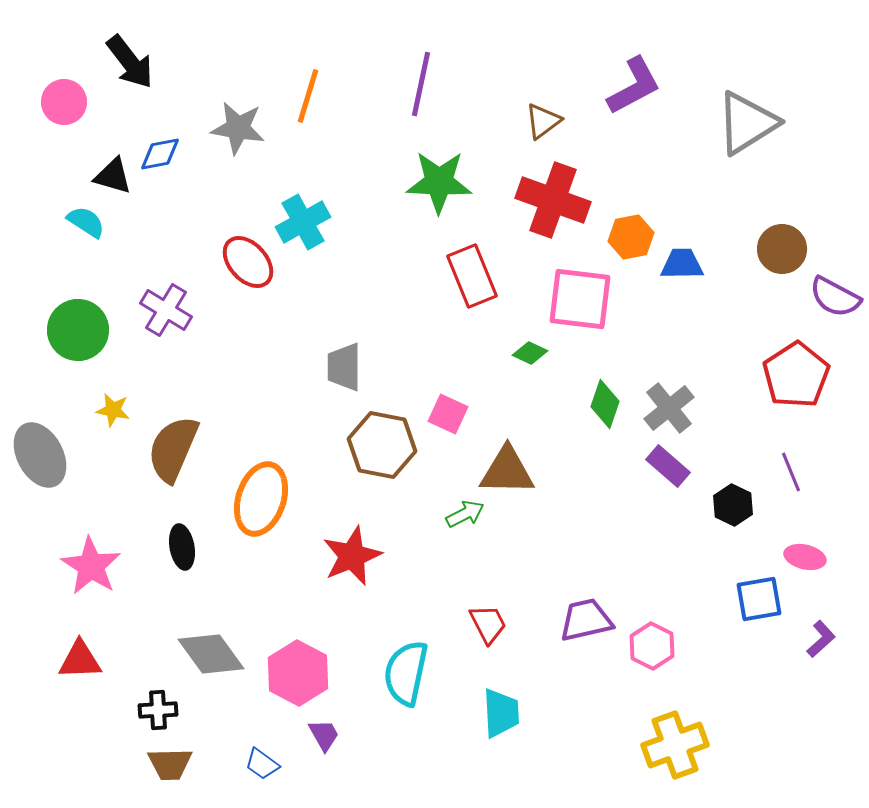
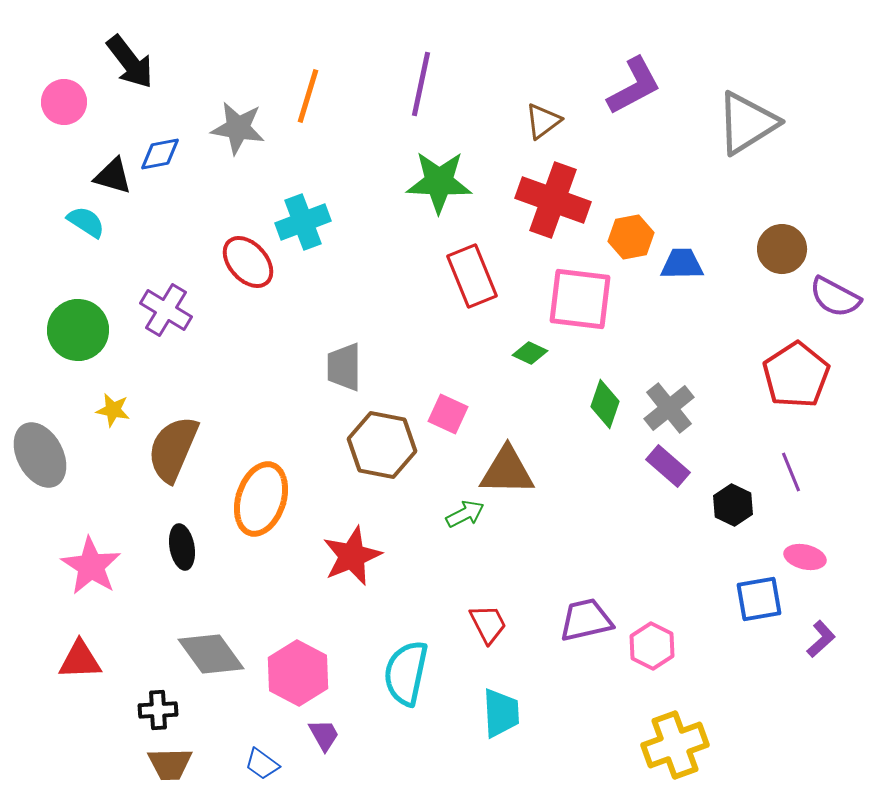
cyan cross at (303, 222): rotated 8 degrees clockwise
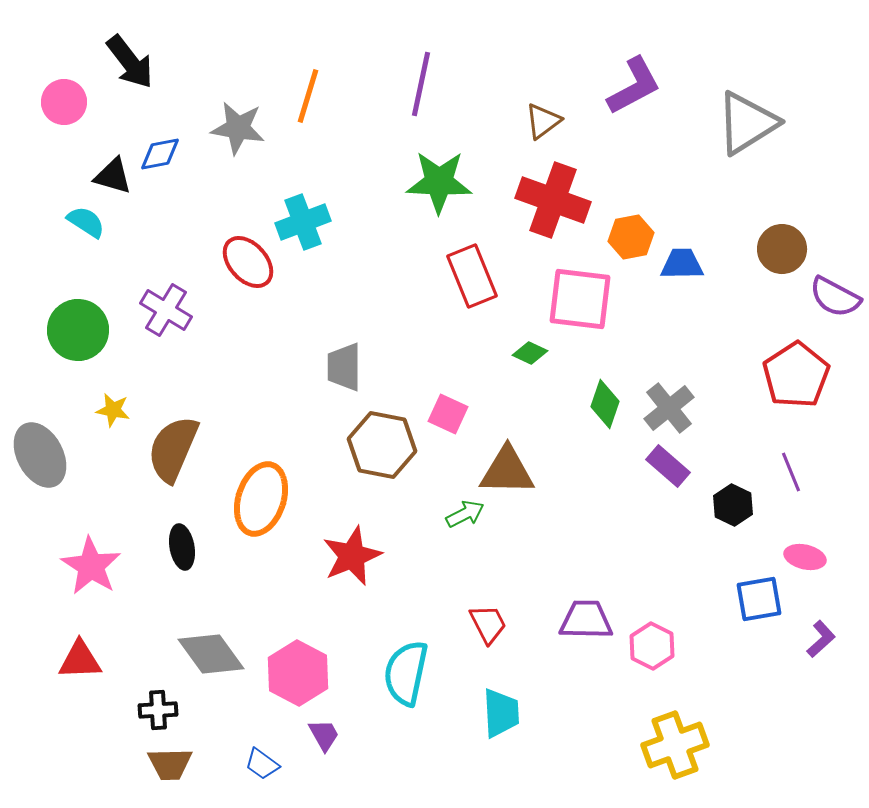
purple trapezoid at (586, 620): rotated 14 degrees clockwise
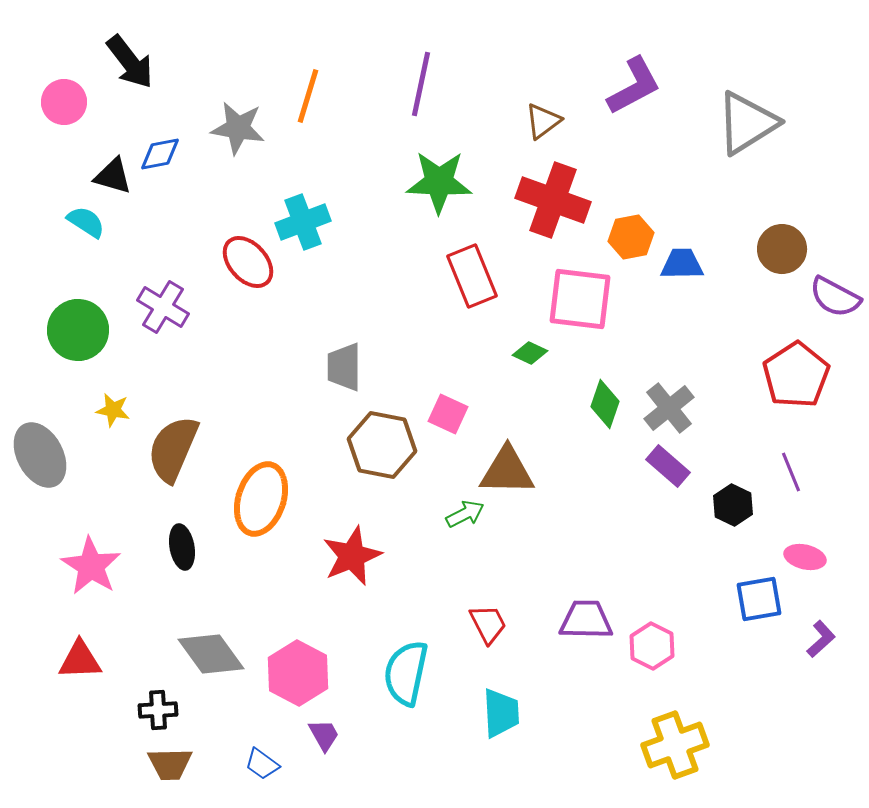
purple cross at (166, 310): moved 3 px left, 3 px up
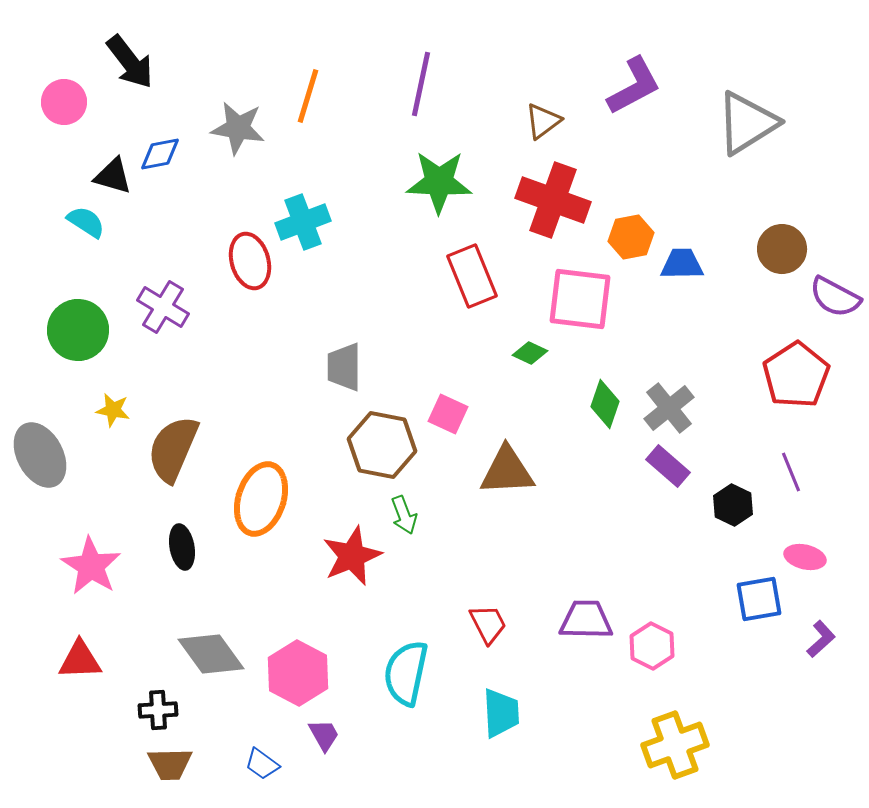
red ellipse at (248, 262): moved 2 px right, 1 px up; rotated 26 degrees clockwise
brown triangle at (507, 471): rotated 4 degrees counterclockwise
green arrow at (465, 514): moved 61 px left, 1 px down; rotated 96 degrees clockwise
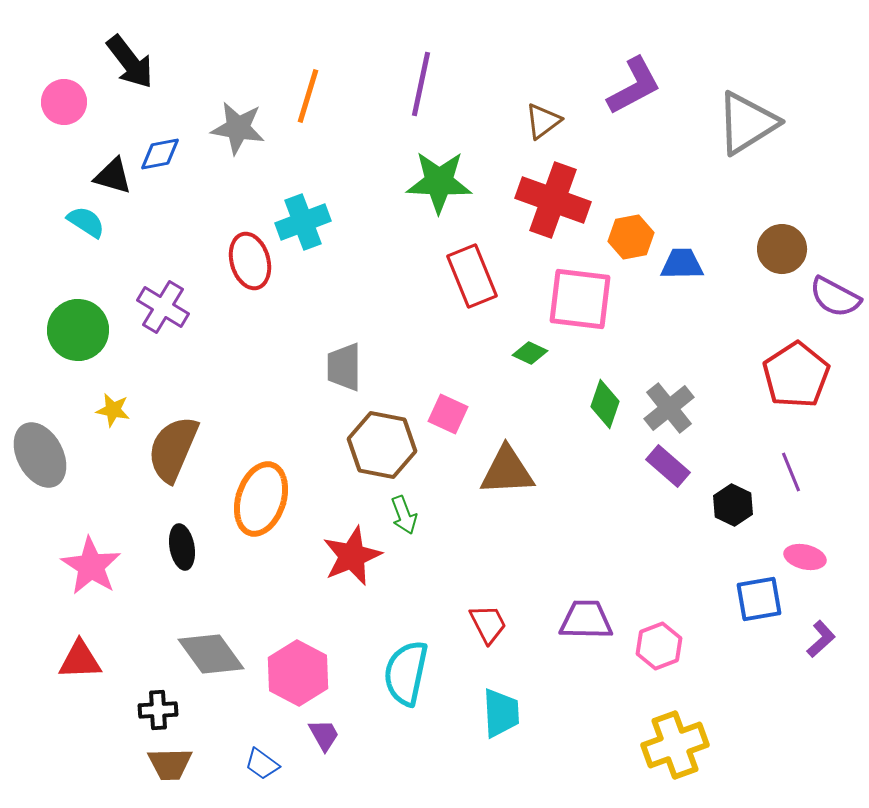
pink hexagon at (652, 646): moved 7 px right; rotated 12 degrees clockwise
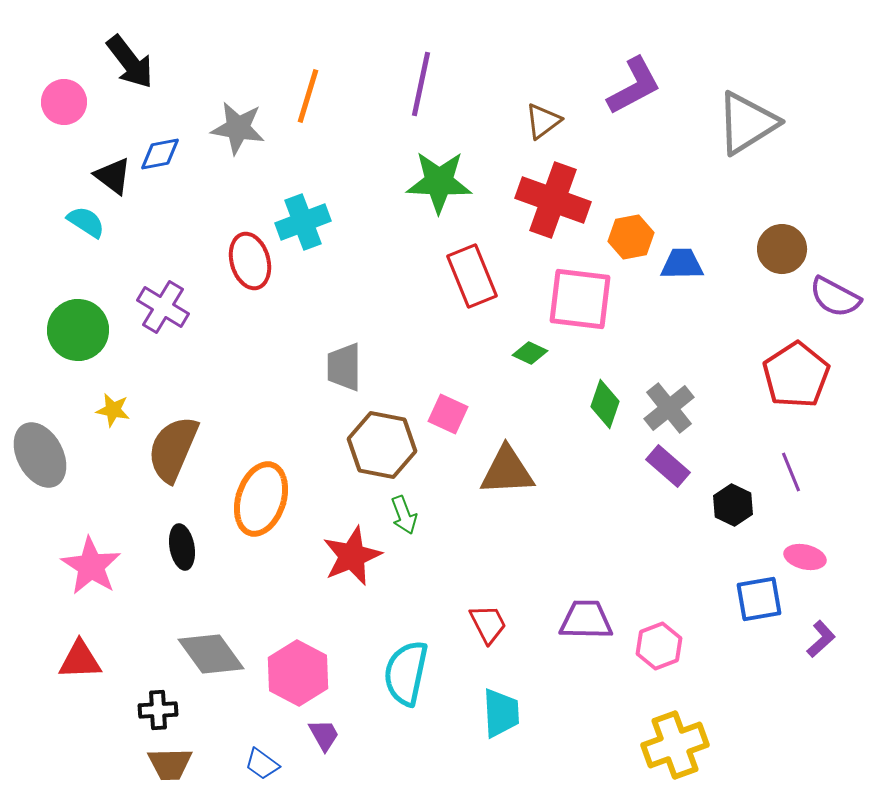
black triangle at (113, 176): rotated 21 degrees clockwise
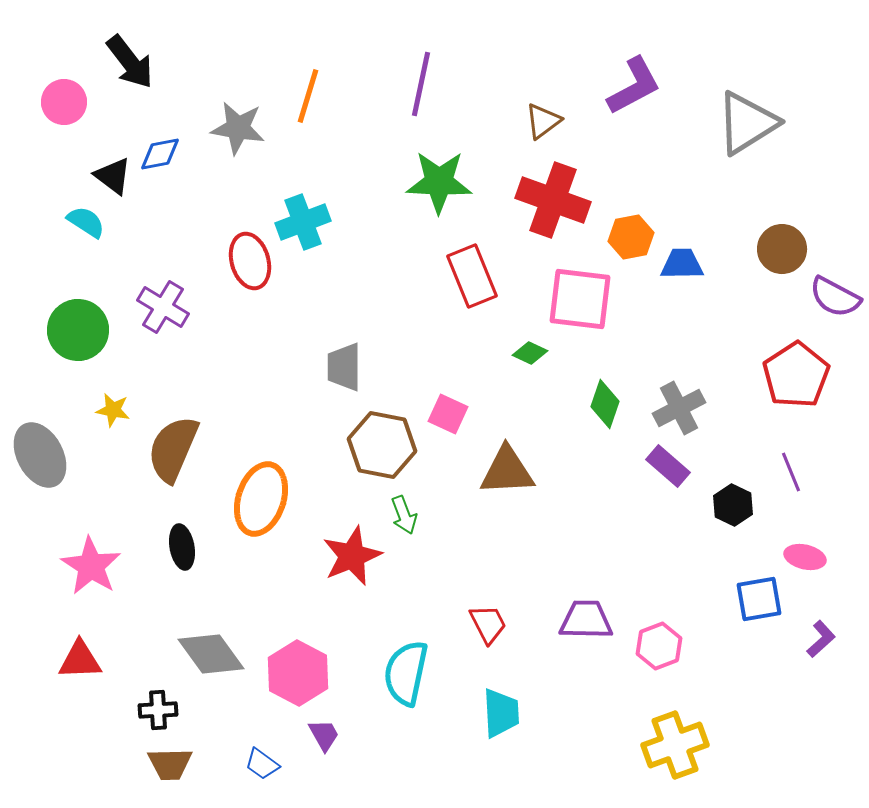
gray cross at (669, 408): moved 10 px right; rotated 12 degrees clockwise
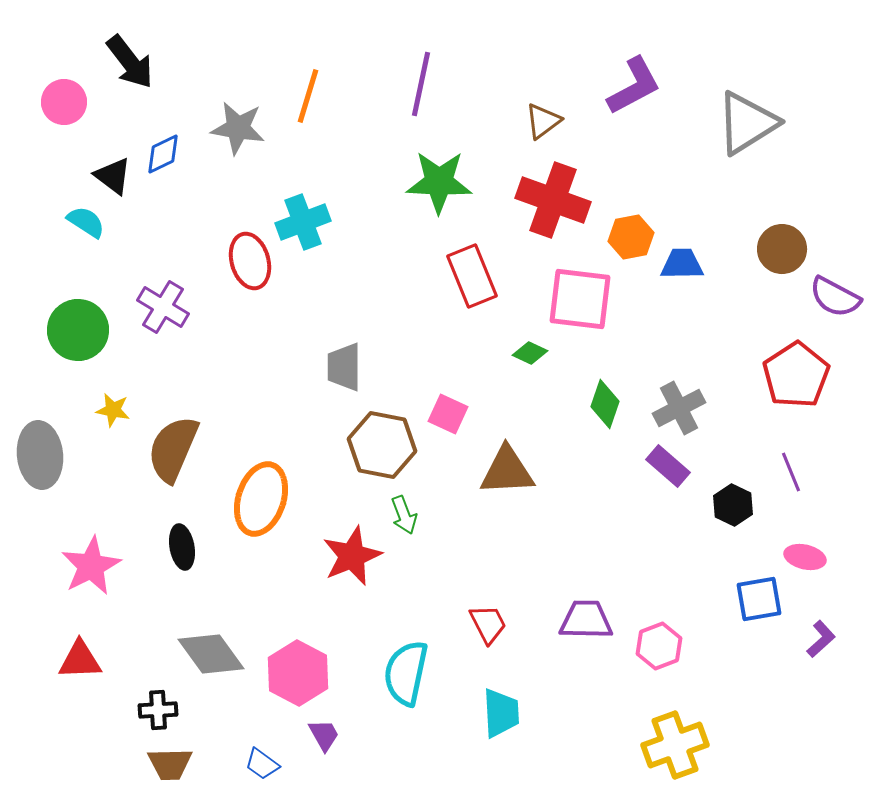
blue diamond at (160, 154): moved 3 px right; rotated 15 degrees counterclockwise
gray ellipse at (40, 455): rotated 22 degrees clockwise
pink star at (91, 566): rotated 12 degrees clockwise
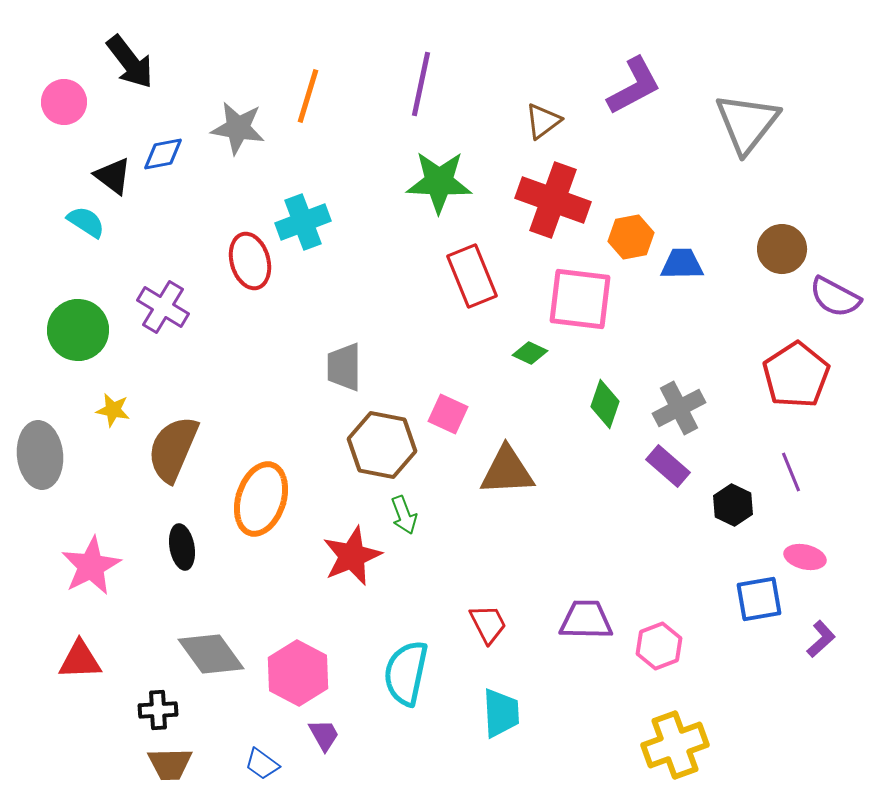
gray triangle at (747, 123): rotated 20 degrees counterclockwise
blue diamond at (163, 154): rotated 15 degrees clockwise
